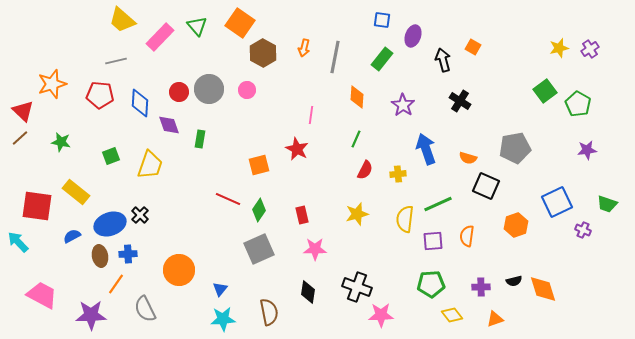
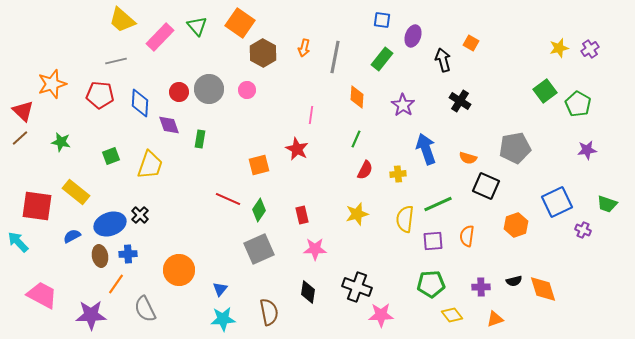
orange square at (473, 47): moved 2 px left, 4 px up
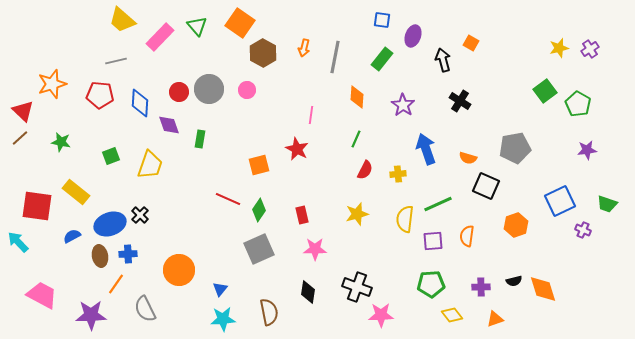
blue square at (557, 202): moved 3 px right, 1 px up
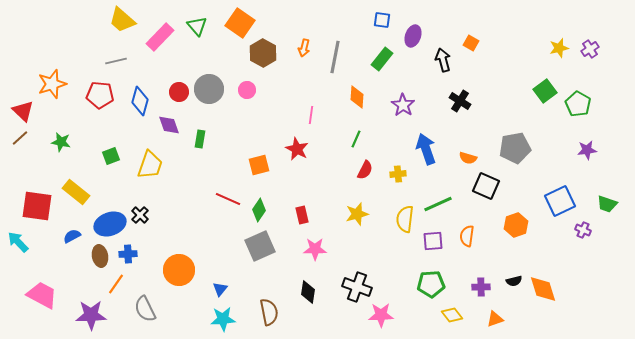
blue diamond at (140, 103): moved 2 px up; rotated 12 degrees clockwise
gray square at (259, 249): moved 1 px right, 3 px up
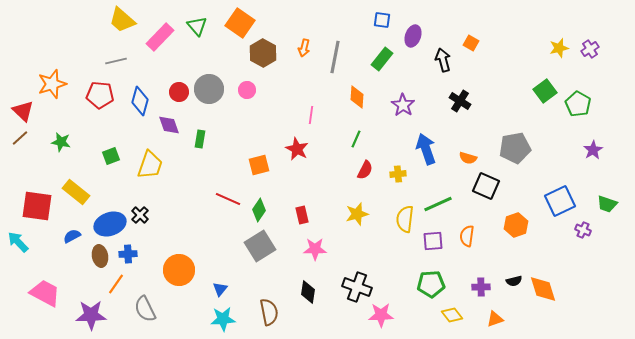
purple star at (587, 150): moved 6 px right; rotated 24 degrees counterclockwise
gray square at (260, 246): rotated 8 degrees counterclockwise
pink trapezoid at (42, 295): moved 3 px right, 2 px up
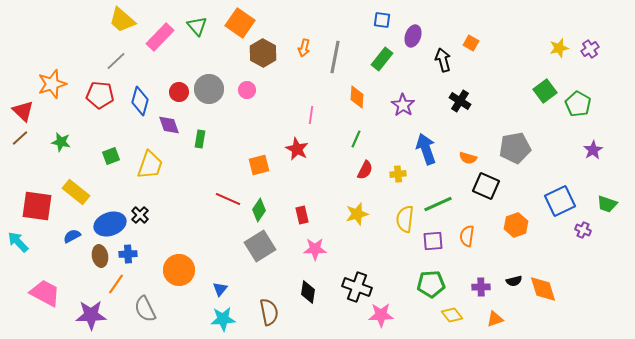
gray line at (116, 61): rotated 30 degrees counterclockwise
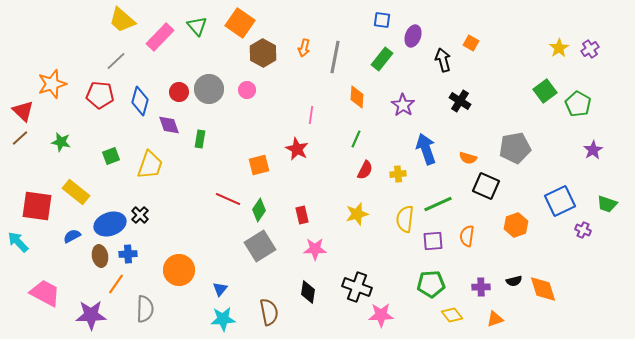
yellow star at (559, 48): rotated 18 degrees counterclockwise
gray semicircle at (145, 309): rotated 152 degrees counterclockwise
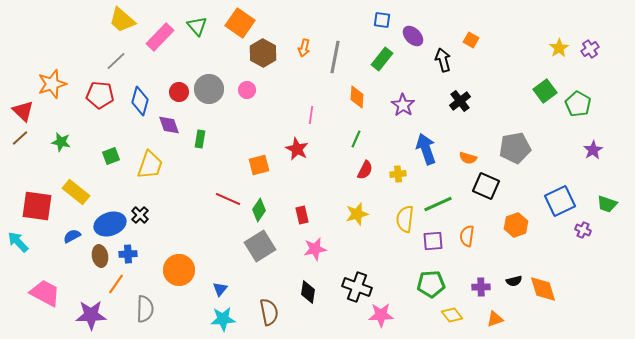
purple ellipse at (413, 36): rotated 65 degrees counterclockwise
orange square at (471, 43): moved 3 px up
black cross at (460, 101): rotated 20 degrees clockwise
pink star at (315, 249): rotated 10 degrees counterclockwise
